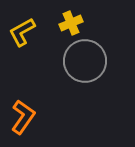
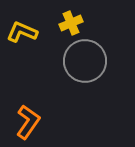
yellow L-shape: rotated 52 degrees clockwise
orange L-shape: moved 5 px right, 5 px down
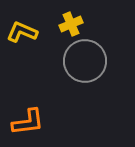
yellow cross: moved 1 px down
orange L-shape: rotated 48 degrees clockwise
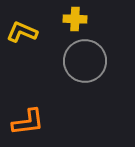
yellow cross: moved 4 px right, 5 px up; rotated 25 degrees clockwise
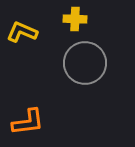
gray circle: moved 2 px down
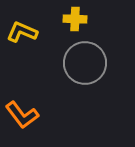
orange L-shape: moved 6 px left, 7 px up; rotated 60 degrees clockwise
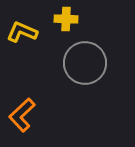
yellow cross: moved 9 px left
orange L-shape: rotated 84 degrees clockwise
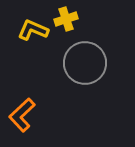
yellow cross: rotated 20 degrees counterclockwise
yellow L-shape: moved 11 px right, 2 px up
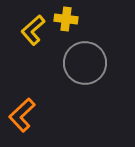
yellow cross: rotated 25 degrees clockwise
yellow L-shape: rotated 64 degrees counterclockwise
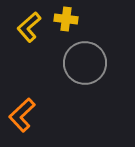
yellow L-shape: moved 4 px left, 3 px up
